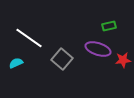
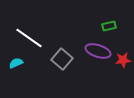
purple ellipse: moved 2 px down
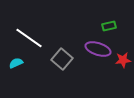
purple ellipse: moved 2 px up
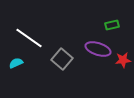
green rectangle: moved 3 px right, 1 px up
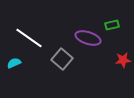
purple ellipse: moved 10 px left, 11 px up
cyan semicircle: moved 2 px left
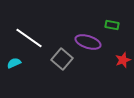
green rectangle: rotated 24 degrees clockwise
purple ellipse: moved 4 px down
red star: rotated 14 degrees counterclockwise
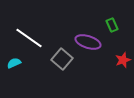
green rectangle: rotated 56 degrees clockwise
